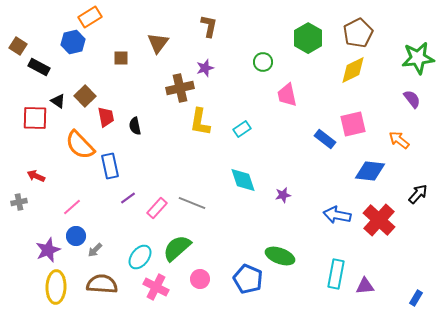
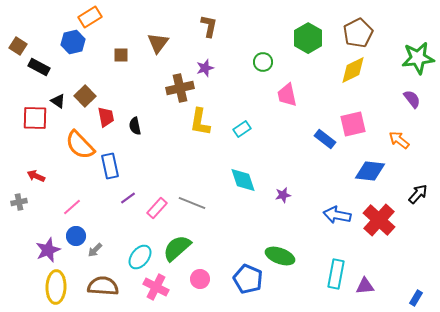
brown square at (121, 58): moved 3 px up
brown semicircle at (102, 284): moved 1 px right, 2 px down
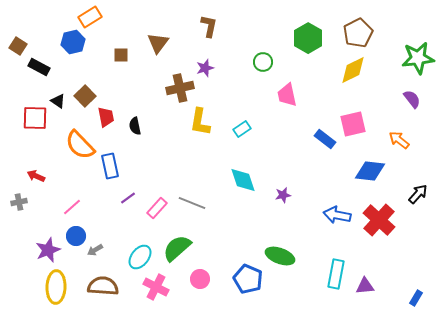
gray arrow at (95, 250): rotated 14 degrees clockwise
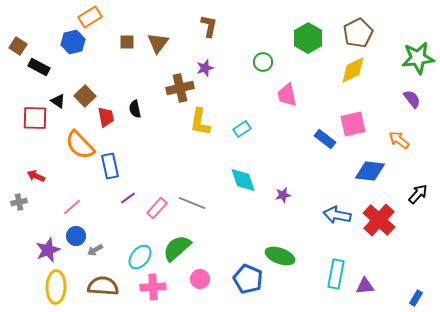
brown square at (121, 55): moved 6 px right, 13 px up
black semicircle at (135, 126): moved 17 px up
pink cross at (156, 287): moved 3 px left; rotated 30 degrees counterclockwise
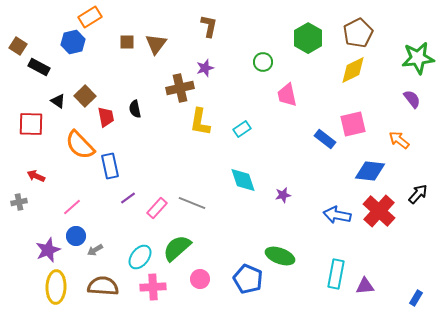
brown triangle at (158, 43): moved 2 px left, 1 px down
red square at (35, 118): moved 4 px left, 6 px down
red cross at (379, 220): moved 9 px up
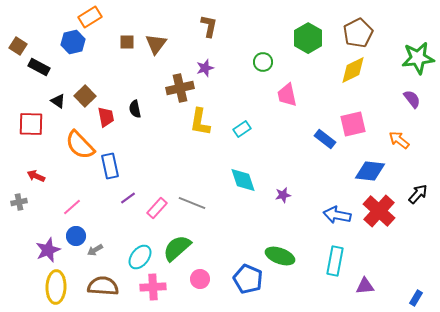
cyan rectangle at (336, 274): moved 1 px left, 13 px up
